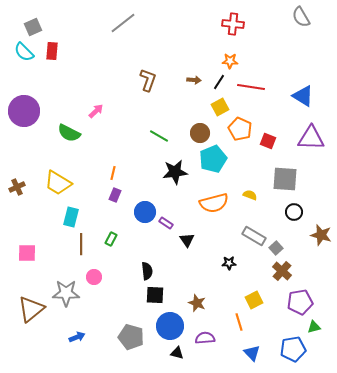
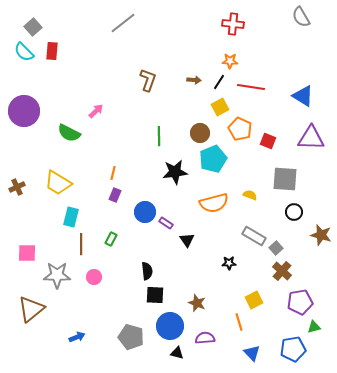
gray square at (33, 27): rotated 18 degrees counterclockwise
green line at (159, 136): rotated 60 degrees clockwise
gray star at (66, 293): moved 9 px left, 18 px up
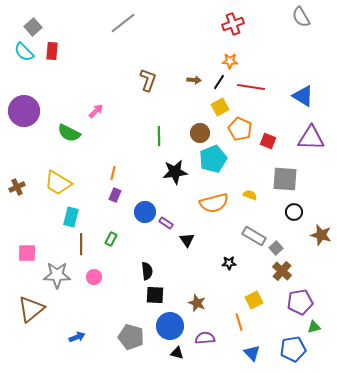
red cross at (233, 24): rotated 25 degrees counterclockwise
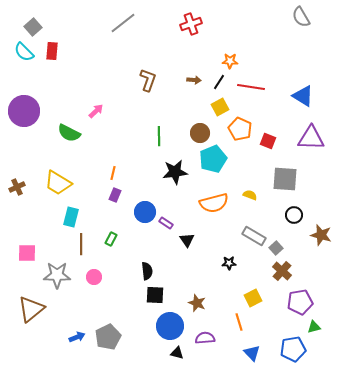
red cross at (233, 24): moved 42 px left
black circle at (294, 212): moved 3 px down
yellow square at (254, 300): moved 1 px left, 2 px up
gray pentagon at (131, 337): moved 23 px left; rotated 30 degrees clockwise
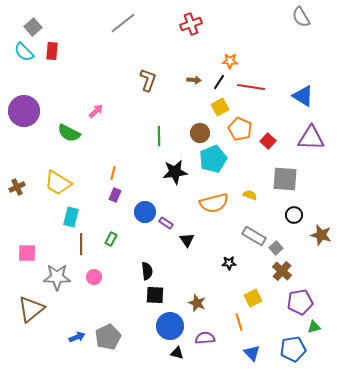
red square at (268, 141): rotated 21 degrees clockwise
gray star at (57, 275): moved 2 px down
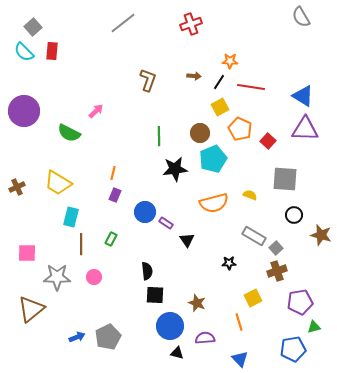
brown arrow at (194, 80): moved 4 px up
purple triangle at (311, 138): moved 6 px left, 9 px up
black star at (175, 172): moved 3 px up
brown cross at (282, 271): moved 5 px left; rotated 30 degrees clockwise
blue triangle at (252, 353): moved 12 px left, 6 px down
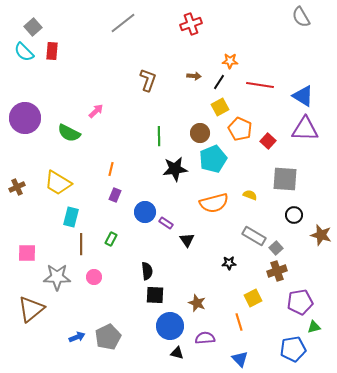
red line at (251, 87): moved 9 px right, 2 px up
purple circle at (24, 111): moved 1 px right, 7 px down
orange line at (113, 173): moved 2 px left, 4 px up
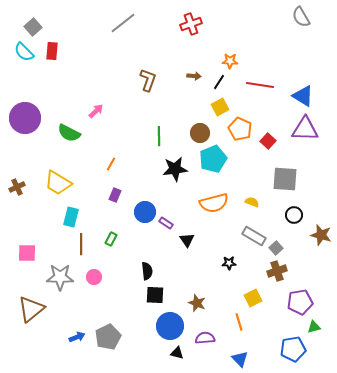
orange line at (111, 169): moved 5 px up; rotated 16 degrees clockwise
yellow semicircle at (250, 195): moved 2 px right, 7 px down
gray star at (57, 277): moved 3 px right
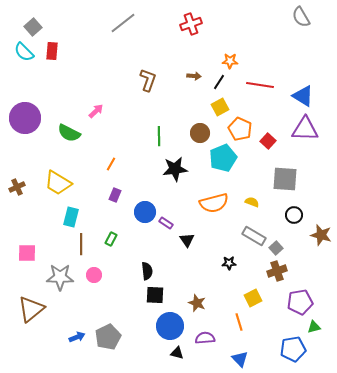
cyan pentagon at (213, 159): moved 10 px right, 1 px up
pink circle at (94, 277): moved 2 px up
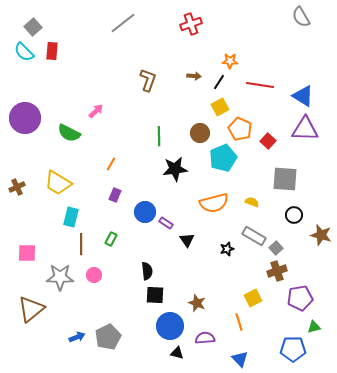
black star at (229, 263): moved 2 px left, 14 px up; rotated 16 degrees counterclockwise
purple pentagon at (300, 302): moved 4 px up
blue pentagon at (293, 349): rotated 10 degrees clockwise
